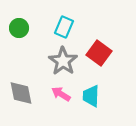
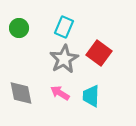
gray star: moved 1 px right, 2 px up; rotated 8 degrees clockwise
pink arrow: moved 1 px left, 1 px up
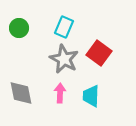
gray star: rotated 16 degrees counterclockwise
pink arrow: rotated 60 degrees clockwise
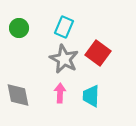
red square: moved 1 px left
gray diamond: moved 3 px left, 2 px down
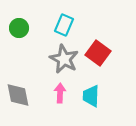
cyan rectangle: moved 2 px up
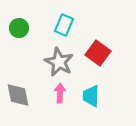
gray star: moved 5 px left, 3 px down
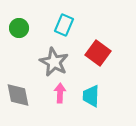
gray star: moved 5 px left
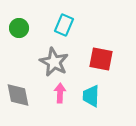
red square: moved 3 px right, 6 px down; rotated 25 degrees counterclockwise
